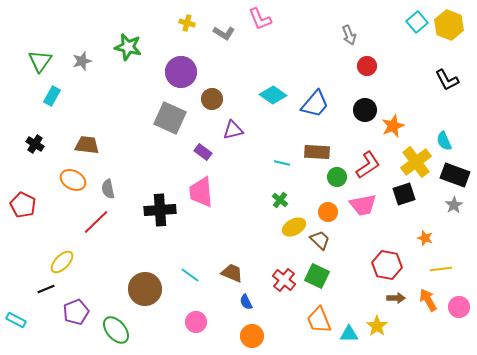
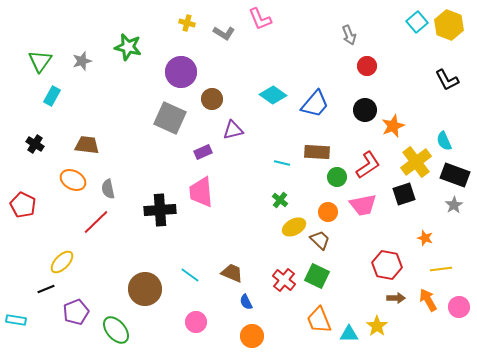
purple rectangle at (203, 152): rotated 60 degrees counterclockwise
cyan rectangle at (16, 320): rotated 18 degrees counterclockwise
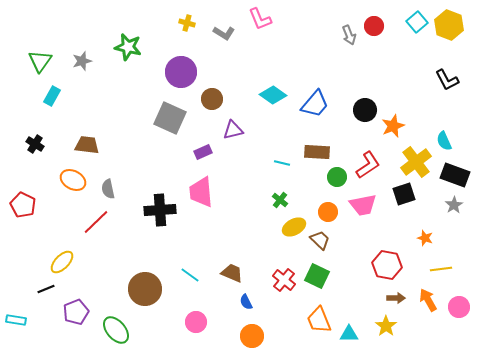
red circle at (367, 66): moved 7 px right, 40 px up
yellow star at (377, 326): moved 9 px right
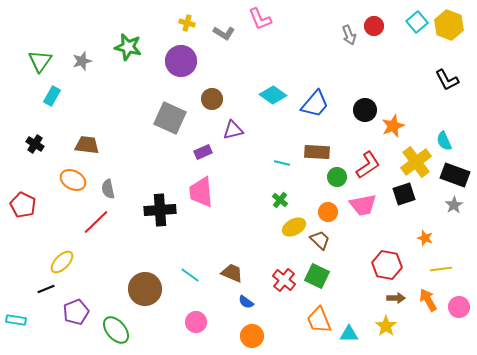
purple circle at (181, 72): moved 11 px up
blue semicircle at (246, 302): rotated 28 degrees counterclockwise
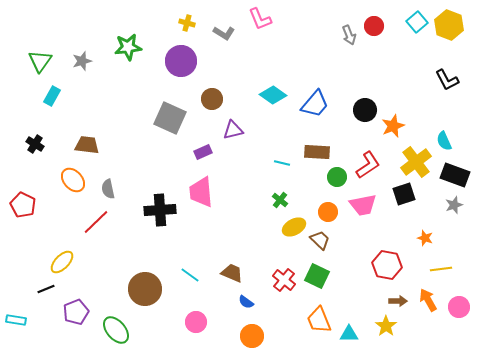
green star at (128, 47): rotated 20 degrees counterclockwise
orange ellipse at (73, 180): rotated 20 degrees clockwise
gray star at (454, 205): rotated 12 degrees clockwise
brown arrow at (396, 298): moved 2 px right, 3 px down
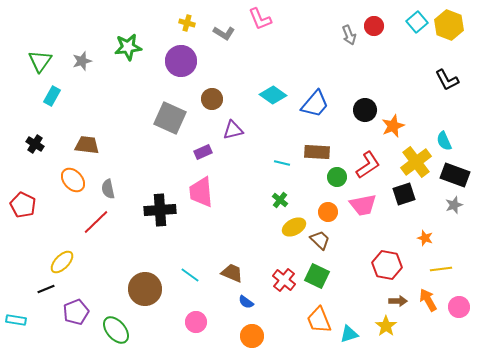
cyan triangle at (349, 334): rotated 18 degrees counterclockwise
